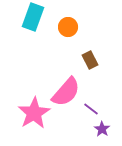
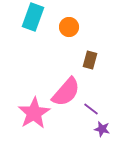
orange circle: moved 1 px right
brown rectangle: rotated 42 degrees clockwise
purple star: rotated 21 degrees counterclockwise
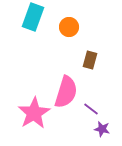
pink semicircle: rotated 24 degrees counterclockwise
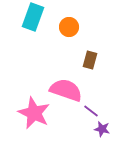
pink semicircle: moved 2 px up; rotated 88 degrees counterclockwise
purple line: moved 2 px down
pink star: rotated 16 degrees counterclockwise
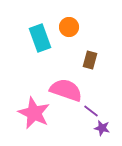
cyan rectangle: moved 7 px right, 21 px down; rotated 40 degrees counterclockwise
purple star: moved 1 px up
